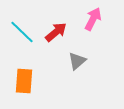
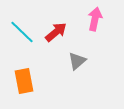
pink arrow: moved 2 px right; rotated 15 degrees counterclockwise
orange rectangle: rotated 15 degrees counterclockwise
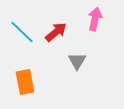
gray triangle: rotated 18 degrees counterclockwise
orange rectangle: moved 1 px right, 1 px down
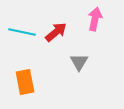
cyan line: rotated 32 degrees counterclockwise
gray triangle: moved 2 px right, 1 px down
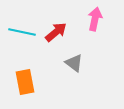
gray triangle: moved 5 px left, 1 px down; rotated 24 degrees counterclockwise
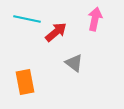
cyan line: moved 5 px right, 13 px up
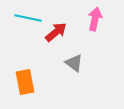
cyan line: moved 1 px right, 1 px up
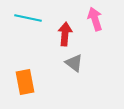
pink arrow: rotated 30 degrees counterclockwise
red arrow: moved 9 px right, 2 px down; rotated 45 degrees counterclockwise
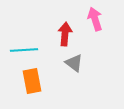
cyan line: moved 4 px left, 32 px down; rotated 16 degrees counterclockwise
orange rectangle: moved 7 px right, 1 px up
